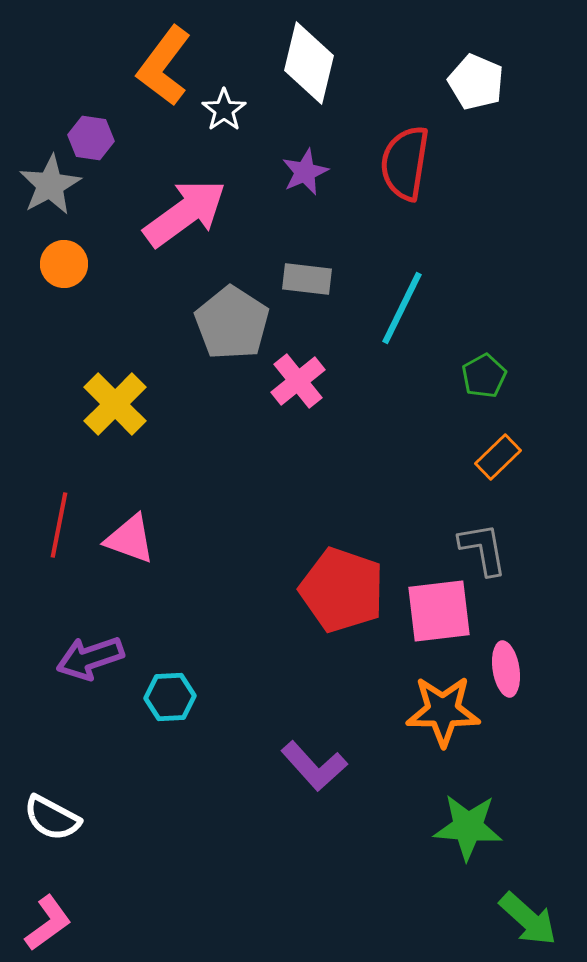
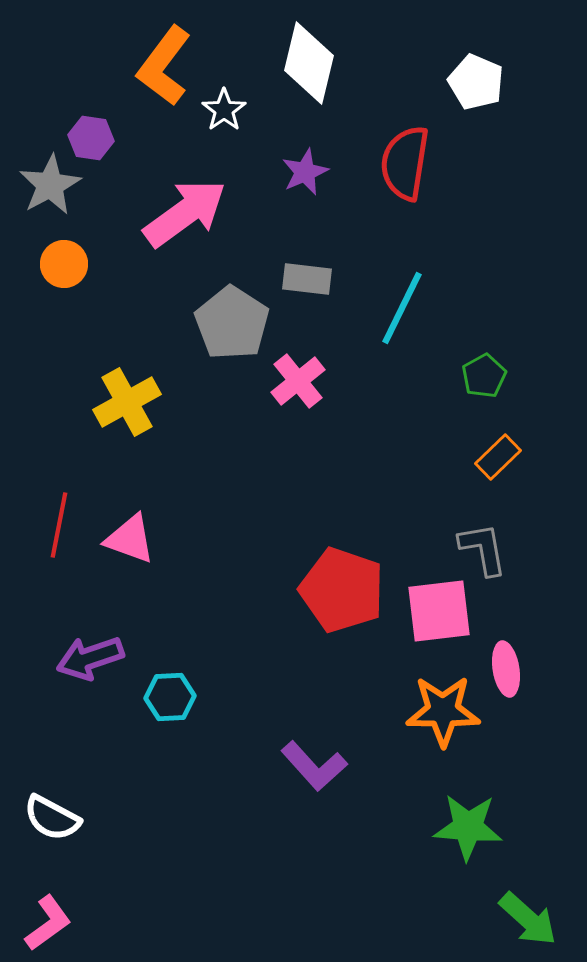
yellow cross: moved 12 px right, 2 px up; rotated 16 degrees clockwise
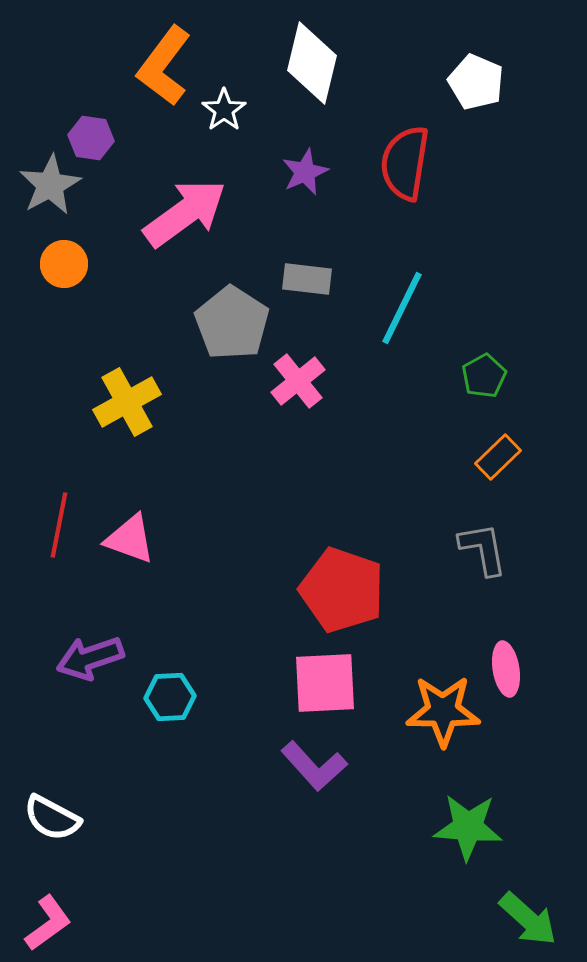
white diamond: moved 3 px right
pink square: moved 114 px left, 72 px down; rotated 4 degrees clockwise
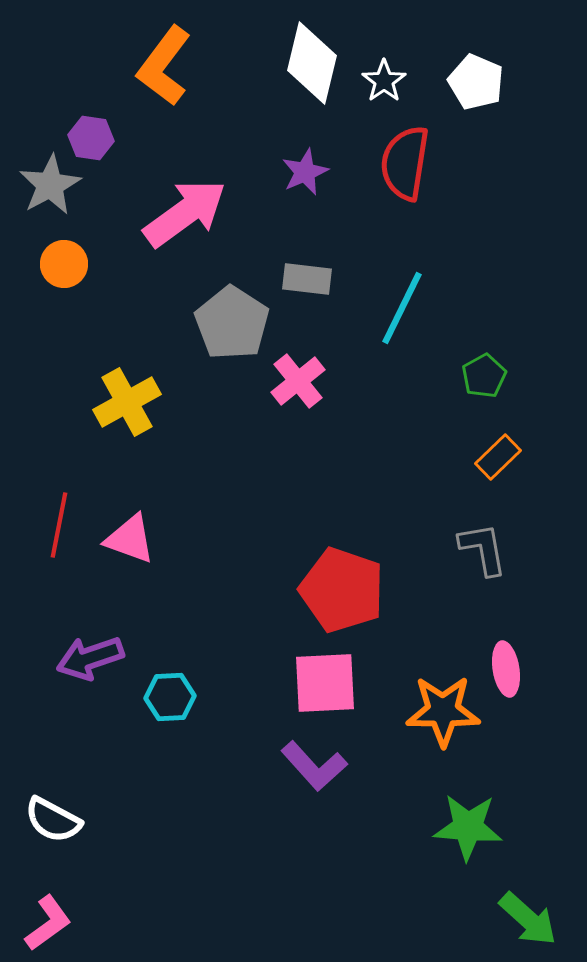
white star: moved 160 px right, 29 px up
white semicircle: moved 1 px right, 2 px down
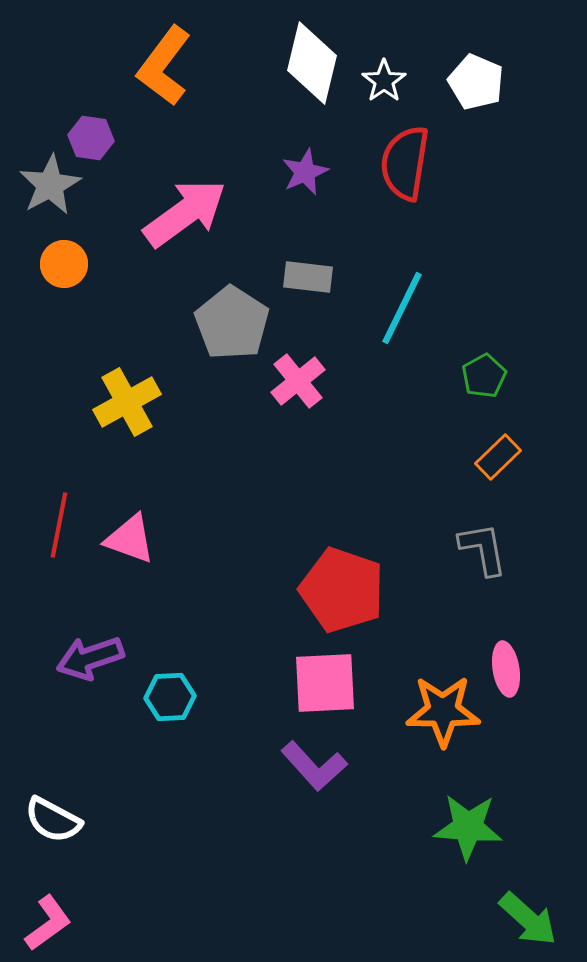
gray rectangle: moved 1 px right, 2 px up
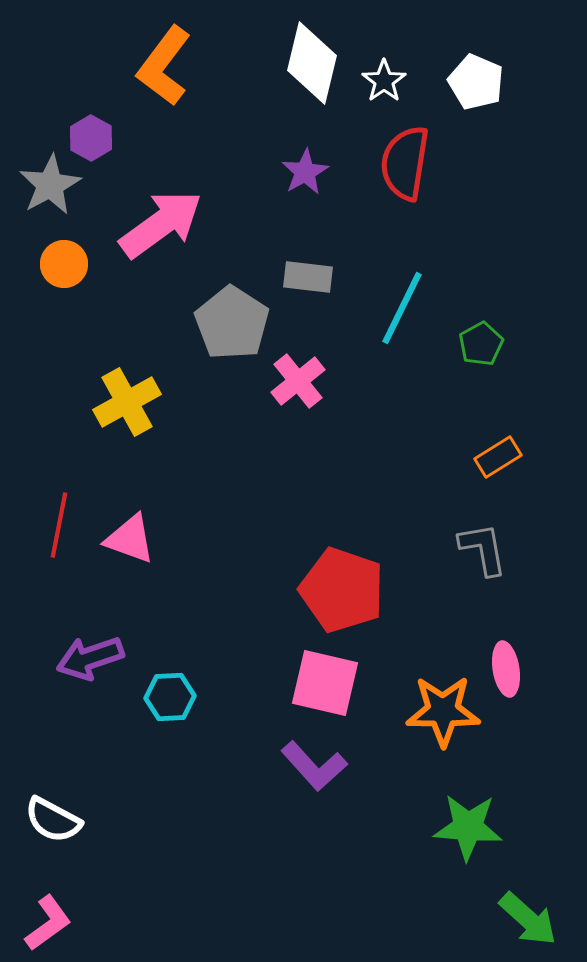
purple hexagon: rotated 21 degrees clockwise
purple star: rotated 6 degrees counterclockwise
pink arrow: moved 24 px left, 11 px down
green pentagon: moved 3 px left, 32 px up
orange rectangle: rotated 12 degrees clockwise
pink square: rotated 16 degrees clockwise
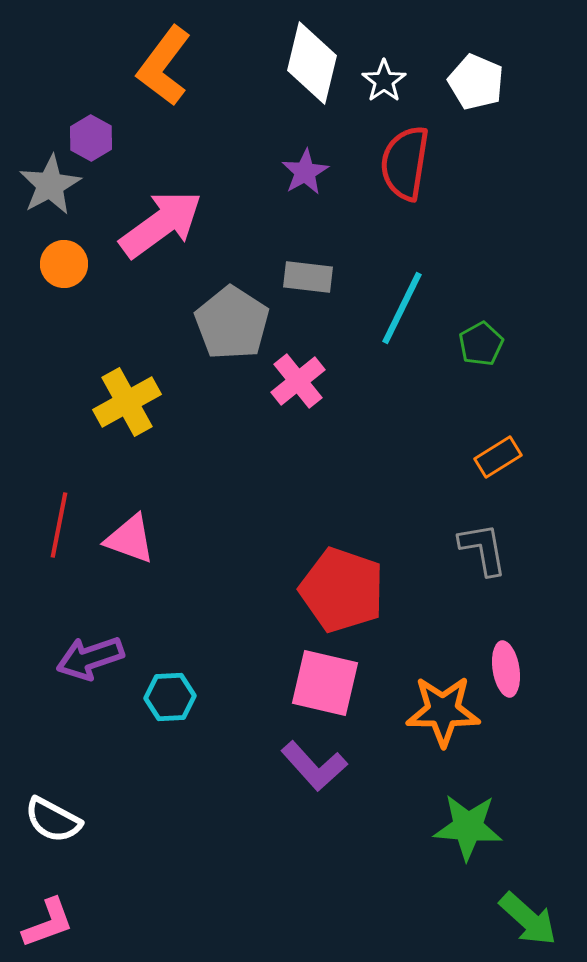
pink L-shape: rotated 16 degrees clockwise
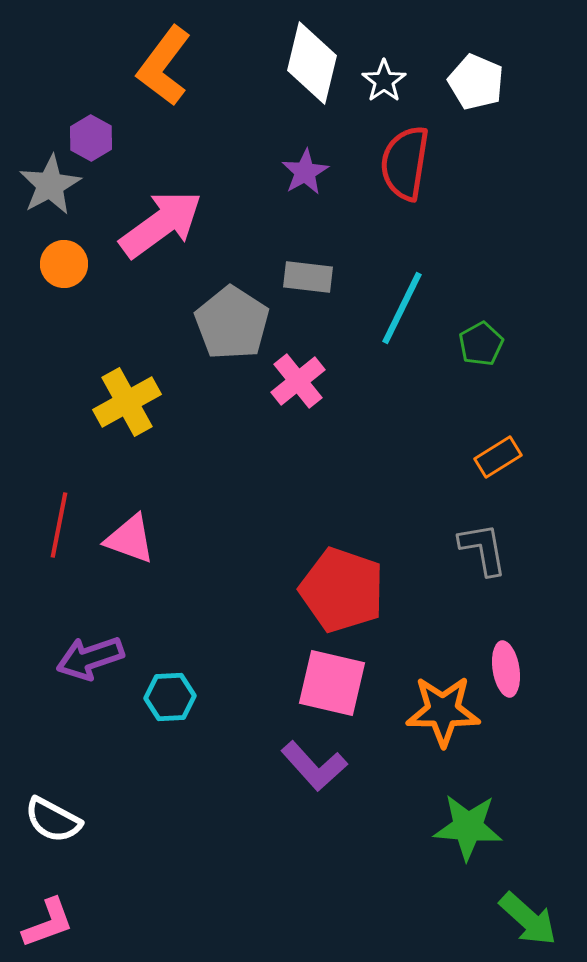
pink square: moved 7 px right
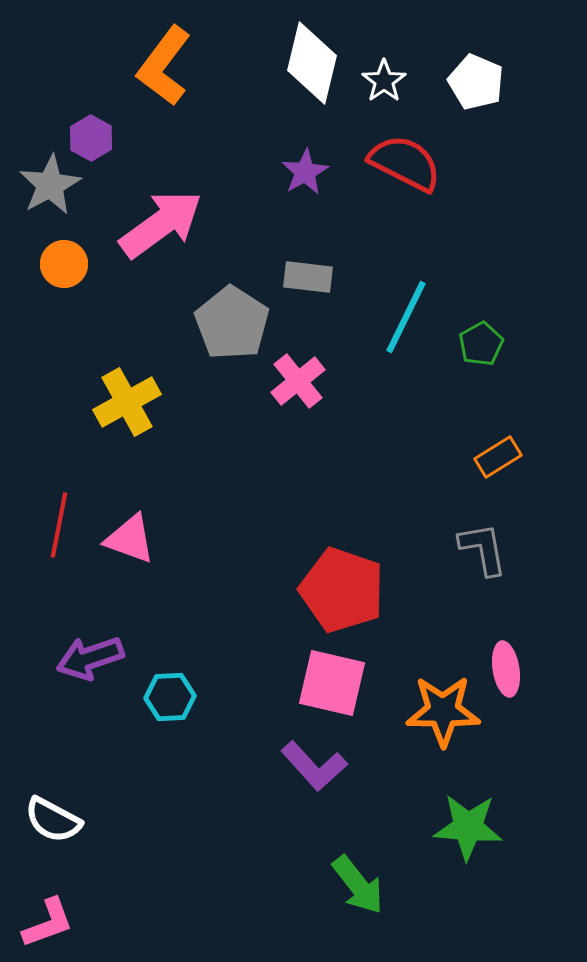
red semicircle: rotated 108 degrees clockwise
cyan line: moved 4 px right, 9 px down
green arrow: moved 170 px left, 34 px up; rotated 10 degrees clockwise
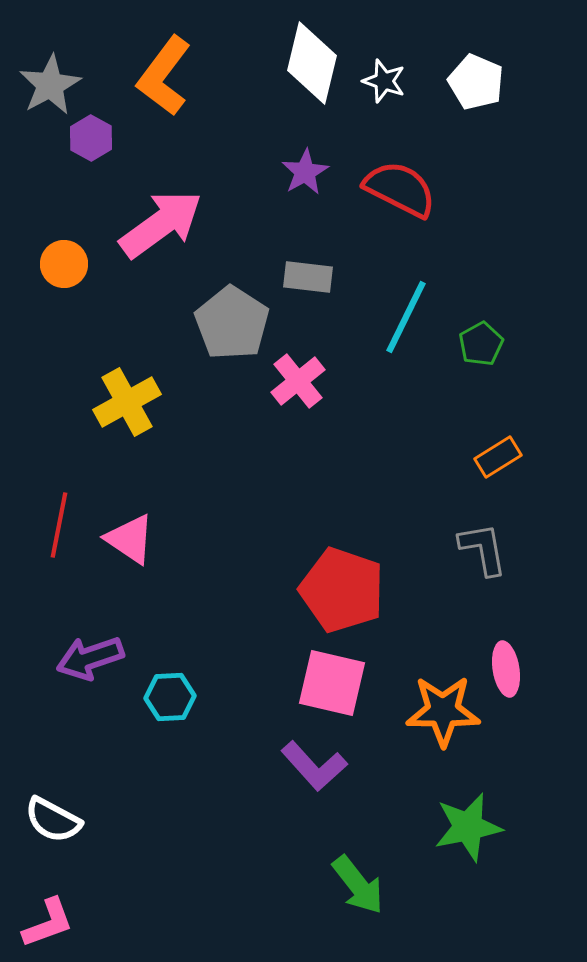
orange L-shape: moved 10 px down
white star: rotated 18 degrees counterclockwise
red semicircle: moved 5 px left, 26 px down
gray star: moved 100 px up
pink triangle: rotated 14 degrees clockwise
green star: rotated 16 degrees counterclockwise
